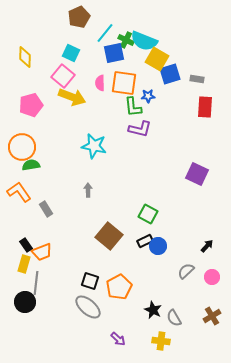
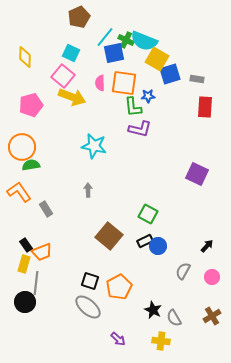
cyan line at (105, 33): moved 4 px down
gray semicircle at (186, 271): moved 3 px left; rotated 18 degrees counterclockwise
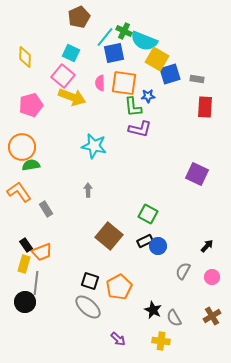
green cross at (126, 40): moved 2 px left, 9 px up
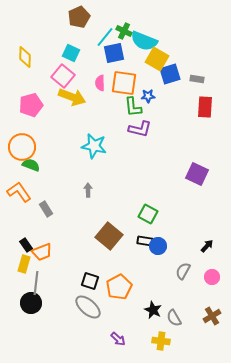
green semicircle at (31, 165): rotated 30 degrees clockwise
black rectangle at (145, 241): rotated 35 degrees clockwise
black circle at (25, 302): moved 6 px right, 1 px down
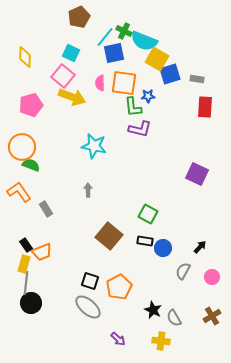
blue circle at (158, 246): moved 5 px right, 2 px down
black arrow at (207, 246): moved 7 px left, 1 px down
gray line at (36, 283): moved 10 px left
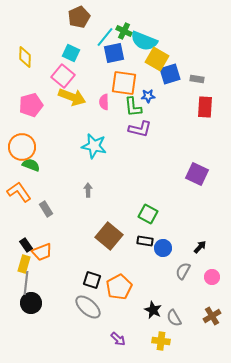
pink semicircle at (100, 83): moved 4 px right, 19 px down
black square at (90, 281): moved 2 px right, 1 px up
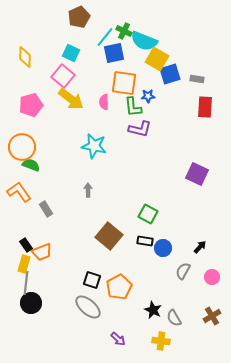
yellow arrow at (72, 97): moved 1 px left, 2 px down; rotated 16 degrees clockwise
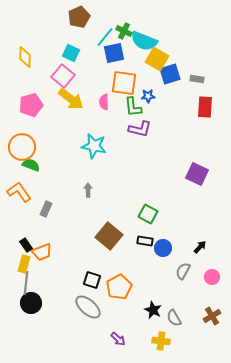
gray rectangle at (46, 209): rotated 56 degrees clockwise
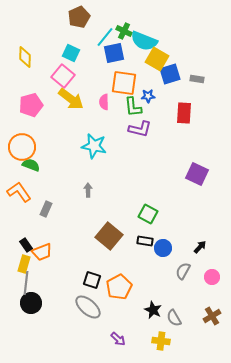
red rectangle at (205, 107): moved 21 px left, 6 px down
